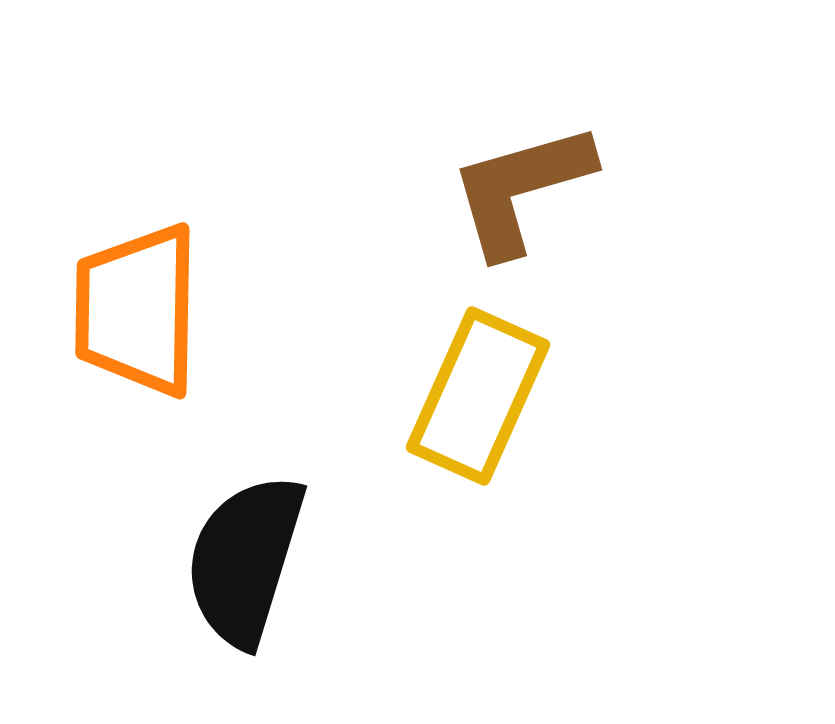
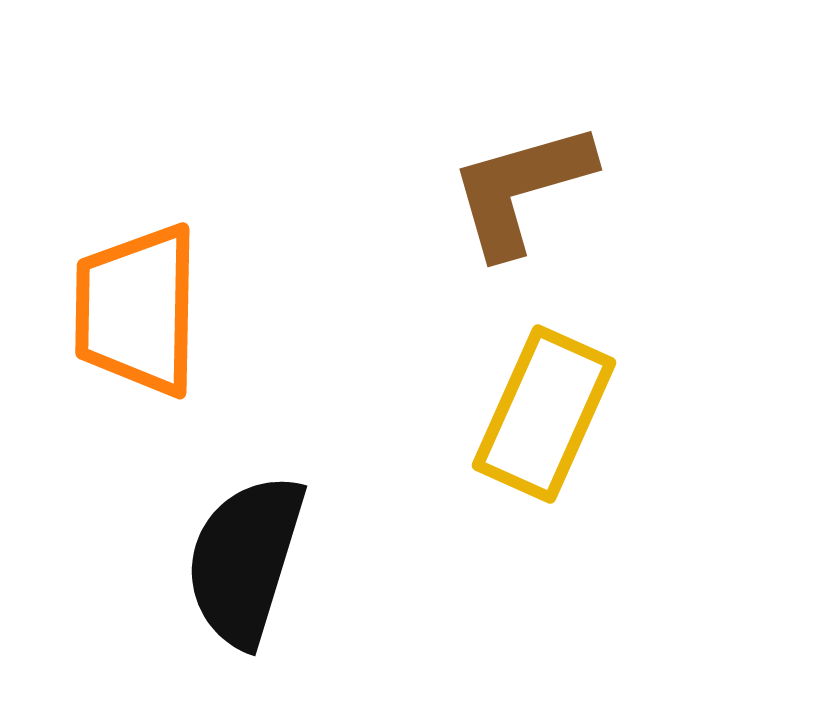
yellow rectangle: moved 66 px right, 18 px down
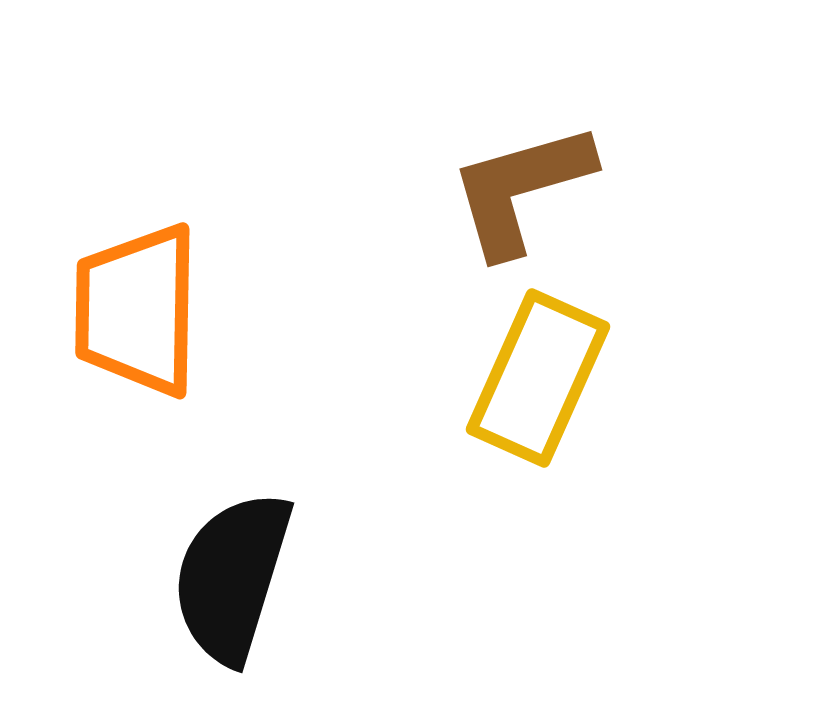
yellow rectangle: moved 6 px left, 36 px up
black semicircle: moved 13 px left, 17 px down
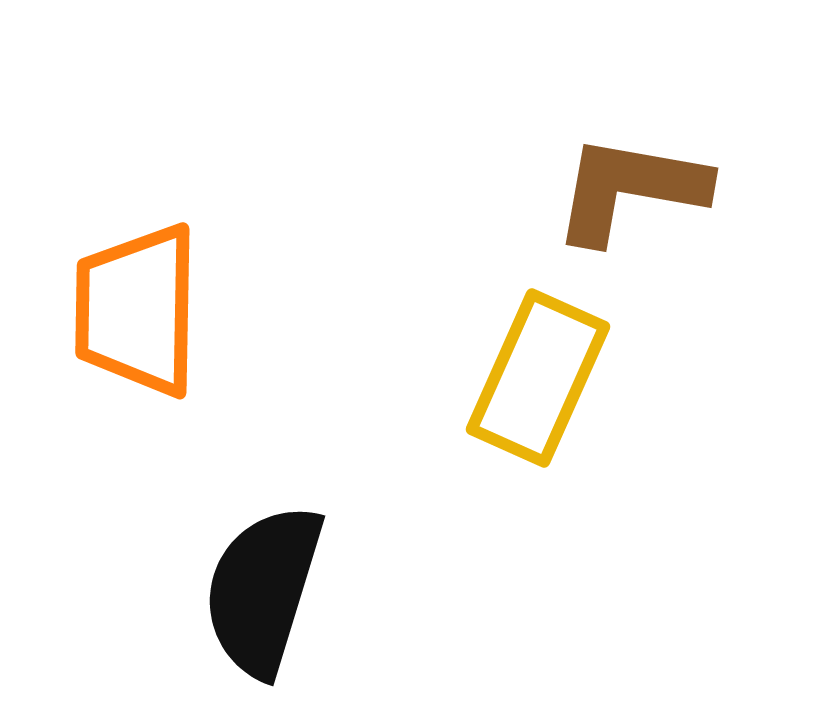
brown L-shape: moved 109 px right; rotated 26 degrees clockwise
black semicircle: moved 31 px right, 13 px down
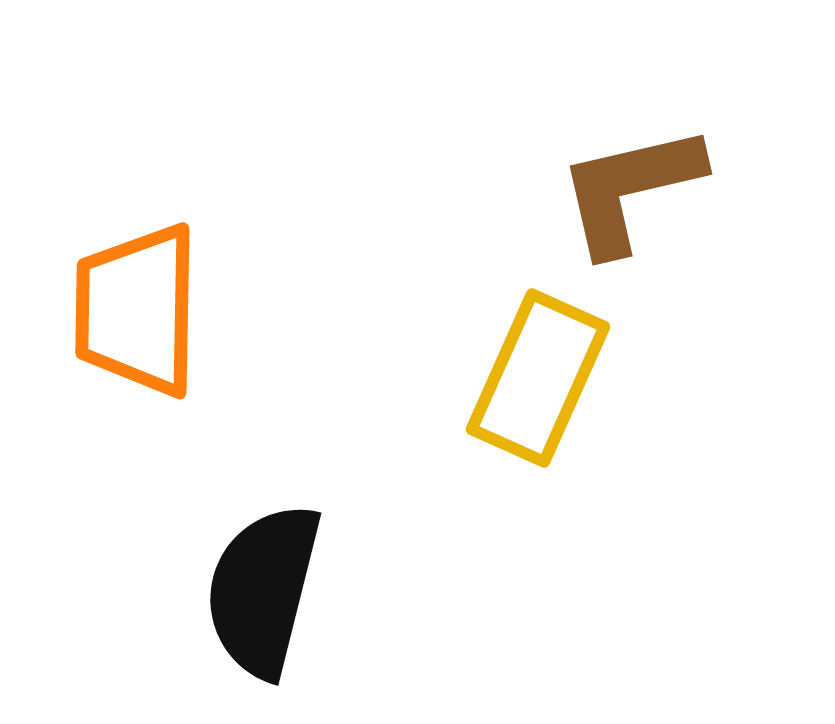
brown L-shape: rotated 23 degrees counterclockwise
black semicircle: rotated 3 degrees counterclockwise
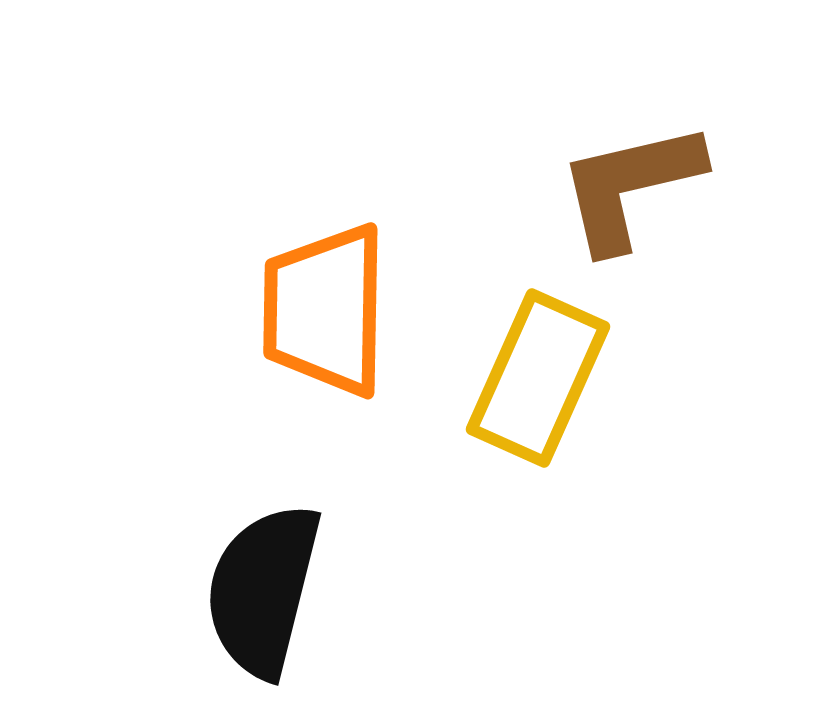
brown L-shape: moved 3 px up
orange trapezoid: moved 188 px right
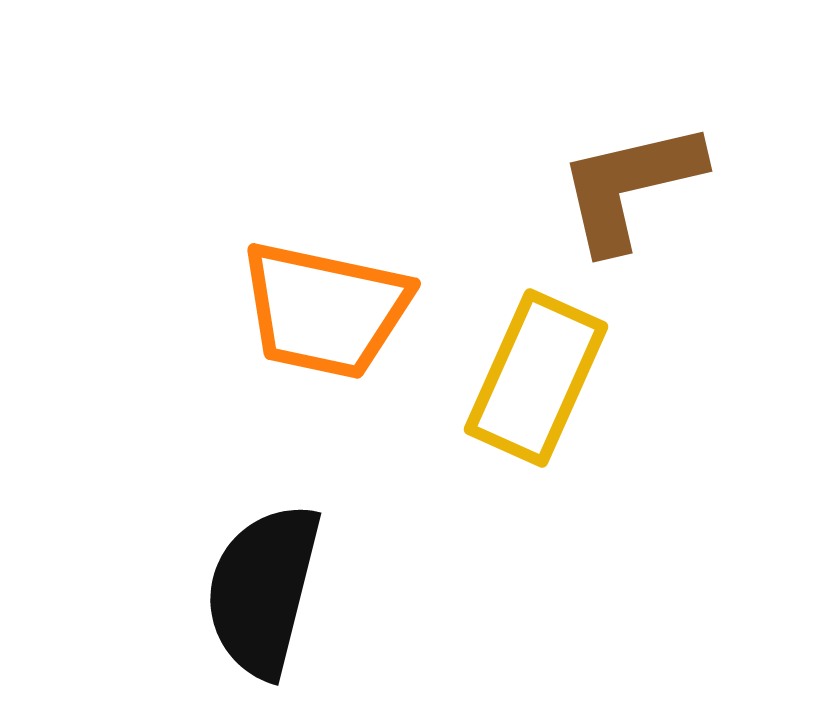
orange trapezoid: rotated 79 degrees counterclockwise
yellow rectangle: moved 2 px left
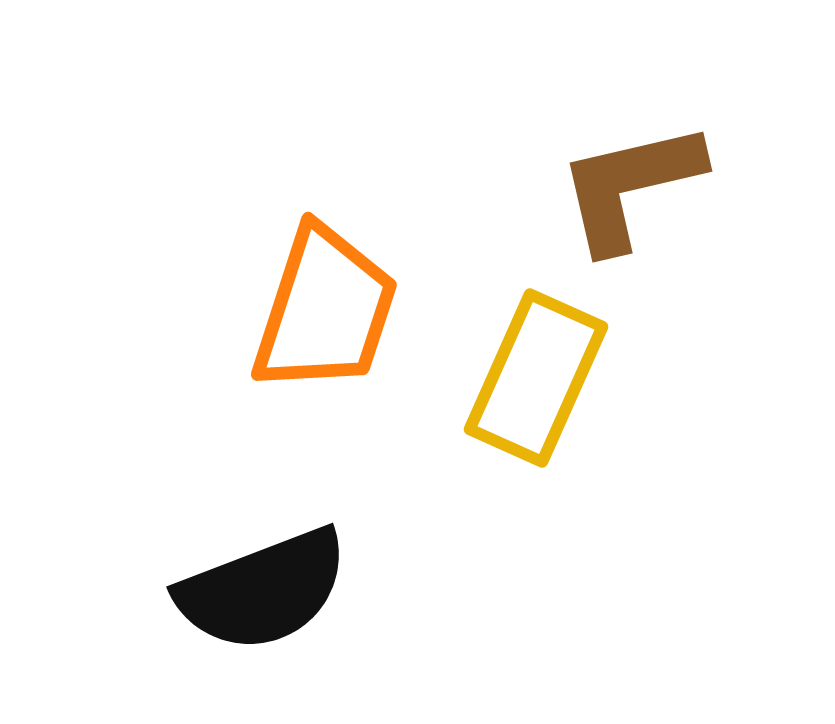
orange trapezoid: rotated 84 degrees counterclockwise
black semicircle: rotated 125 degrees counterclockwise
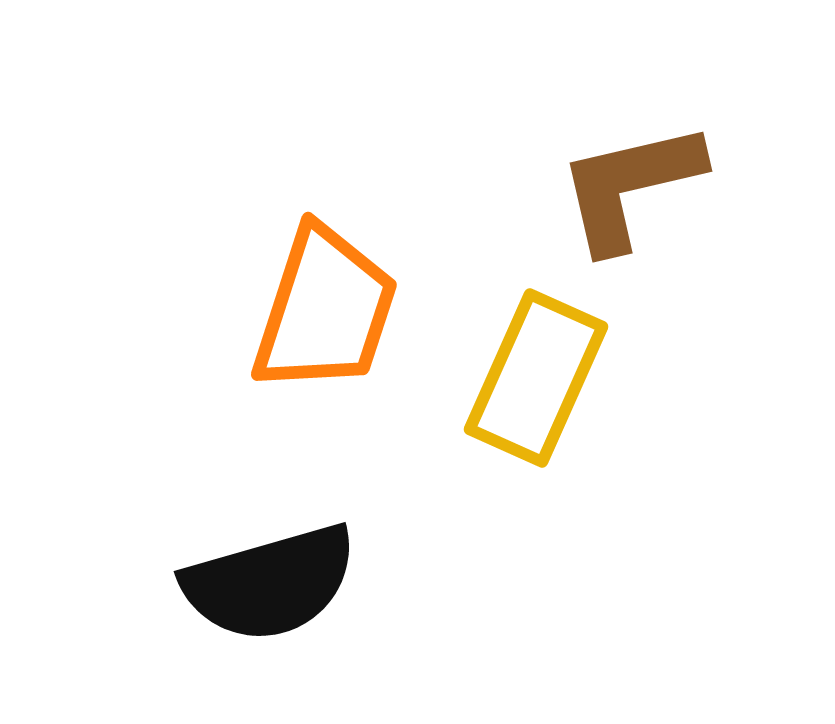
black semicircle: moved 7 px right, 7 px up; rotated 5 degrees clockwise
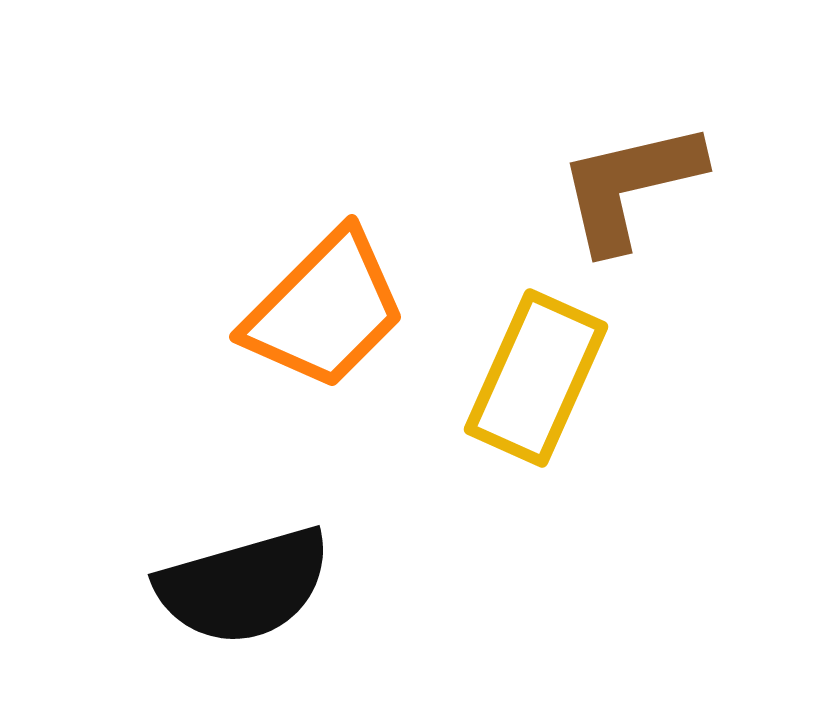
orange trapezoid: rotated 27 degrees clockwise
black semicircle: moved 26 px left, 3 px down
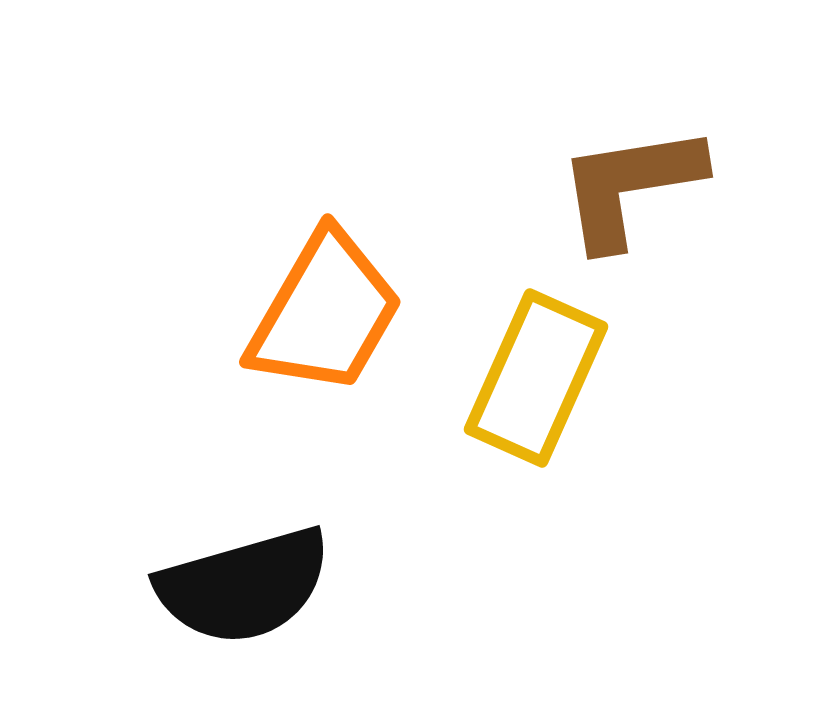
brown L-shape: rotated 4 degrees clockwise
orange trapezoid: moved 3 px down; rotated 15 degrees counterclockwise
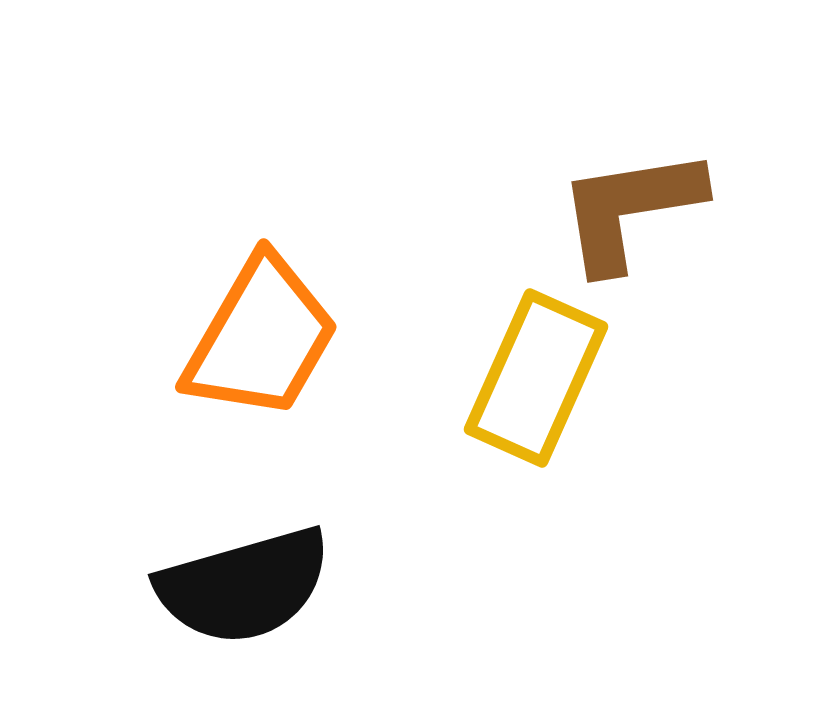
brown L-shape: moved 23 px down
orange trapezoid: moved 64 px left, 25 px down
